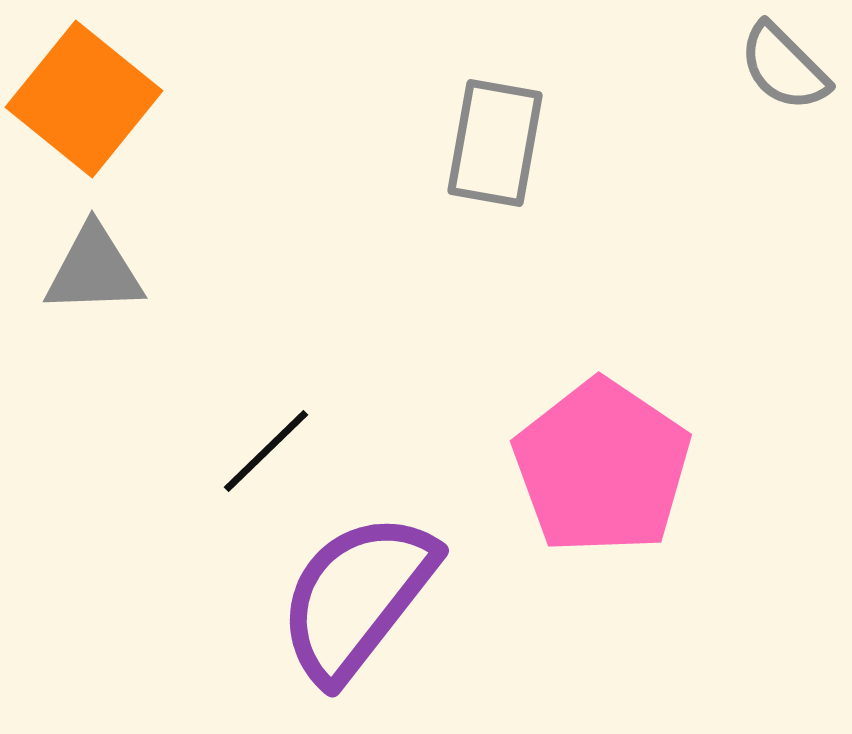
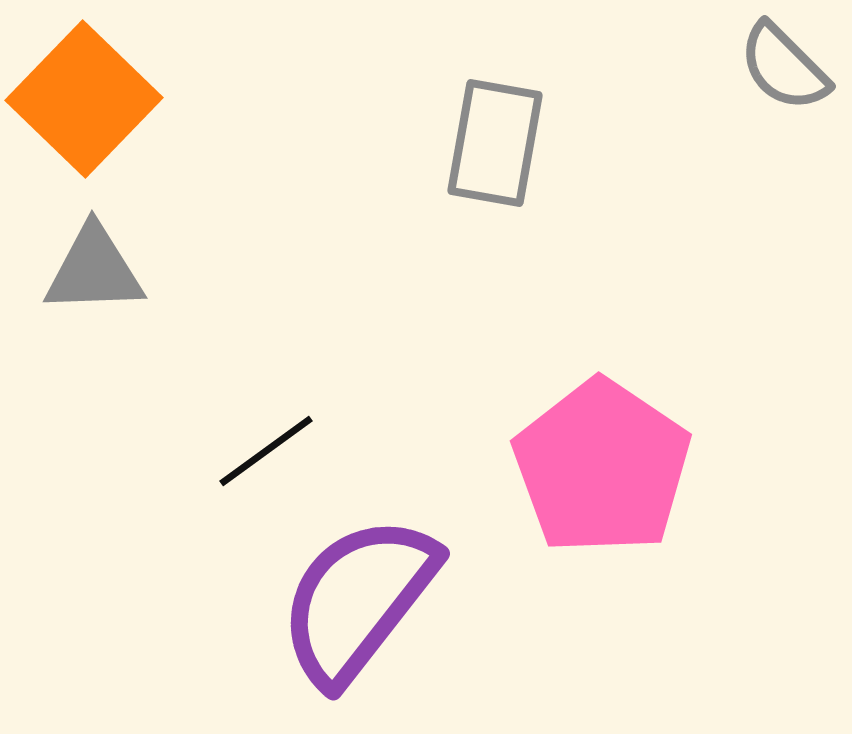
orange square: rotated 5 degrees clockwise
black line: rotated 8 degrees clockwise
purple semicircle: moved 1 px right, 3 px down
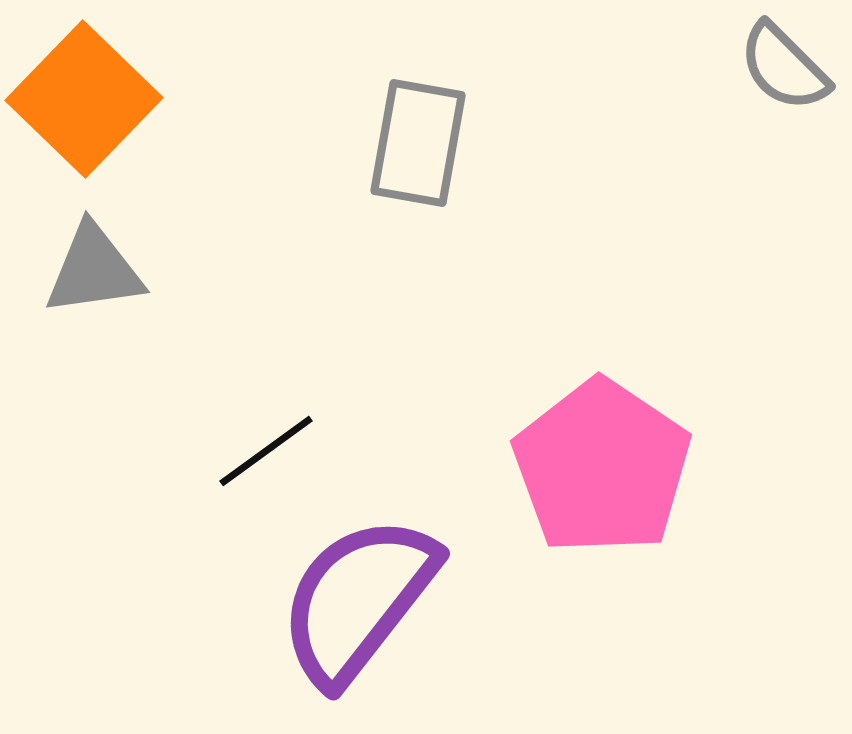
gray rectangle: moved 77 px left
gray triangle: rotated 6 degrees counterclockwise
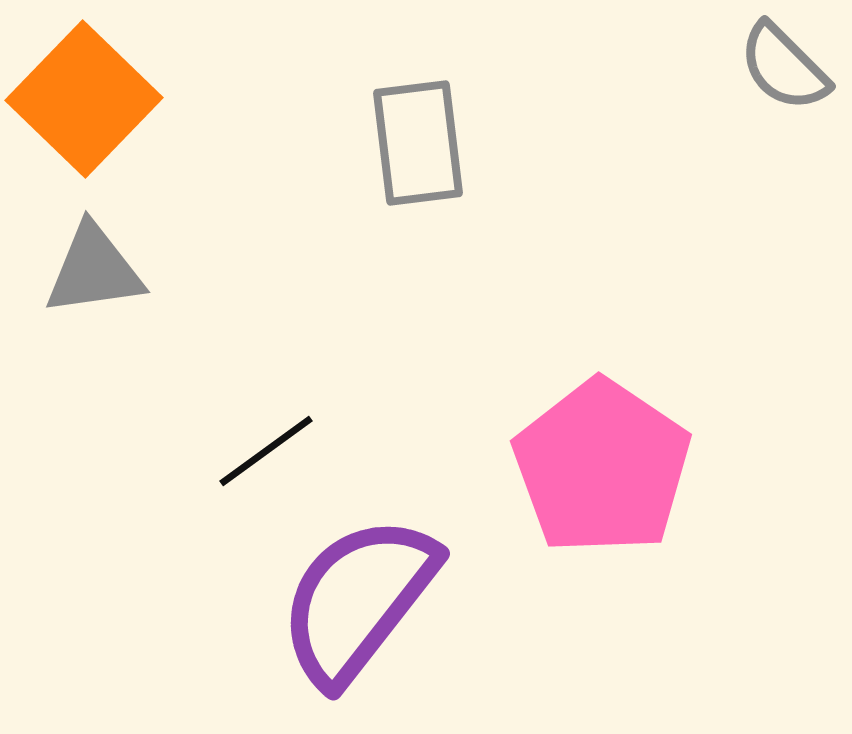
gray rectangle: rotated 17 degrees counterclockwise
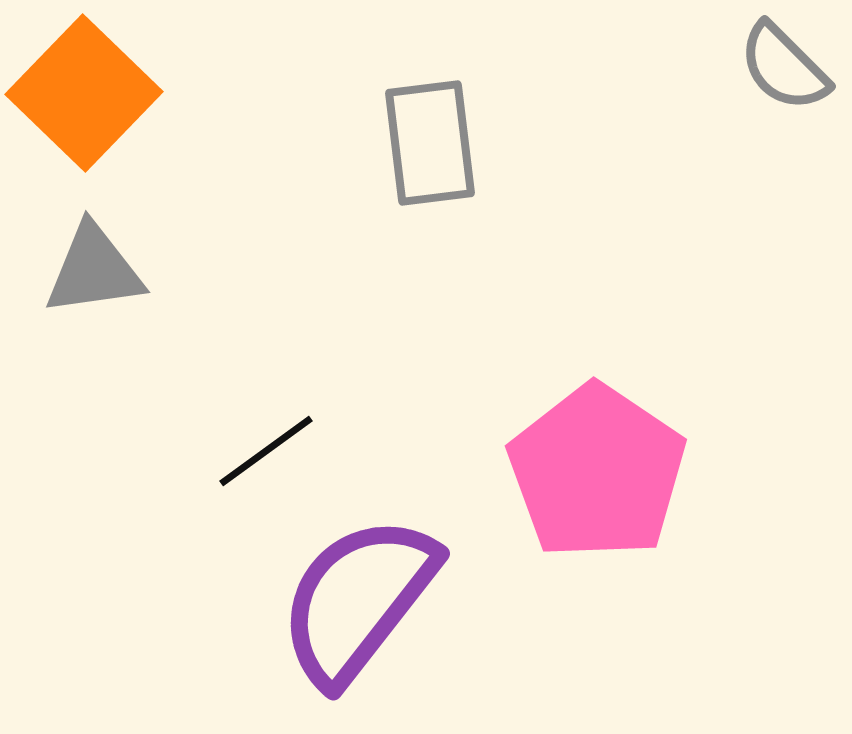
orange square: moved 6 px up
gray rectangle: moved 12 px right
pink pentagon: moved 5 px left, 5 px down
